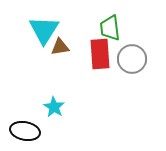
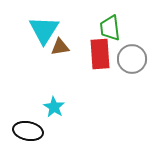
black ellipse: moved 3 px right
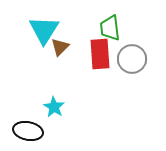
brown triangle: rotated 36 degrees counterclockwise
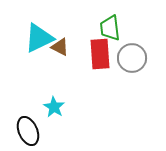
cyan triangle: moved 5 px left, 8 px down; rotated 32 degrees clockwise
brown triangle: rotated 48 degrees counterclockwise
gray circle: moved 1 px up
black ellipse: rotated 56 degrees clockwise
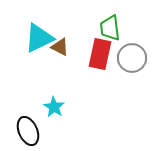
red rectangle: rotated 16 degrees clockwise
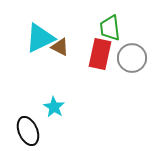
cyan triangle: moved 1 px right
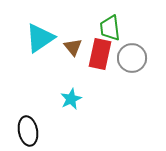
cyan triangle: rotated 8 degrees counterclockwise
brown triangle: moved 13 px right; rotated 24 degrees clockwise
cyan star: moved 17 px right, 8 px up; rotated 15 degrees clockwise
black ellipse: rotated 12 degrees clockwise
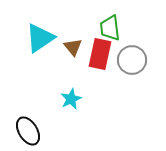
gray circle: moved 2 px down
black ellipse: rotated 20 degrees counterclockwise
